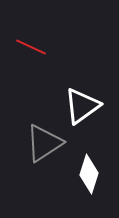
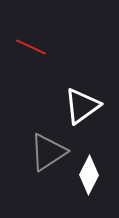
gray triangle: moved 4 px right, 9 px down
white diamond: moved 1 px down; rotated 9 degrees clockwise
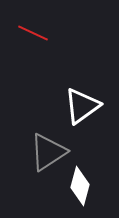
red line: moved 2 px right, 14 px up
white diamond: moved 9 px left, 11 px down; rotated 12 degrees counterclockwise
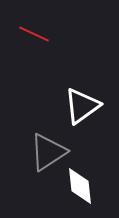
red line: moved 1 px right, 1 px down
white diamond: rotated 21 degrees counterclockwise
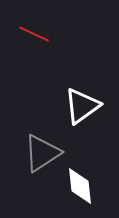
gray triangle: moved 6 px left, 1 px down
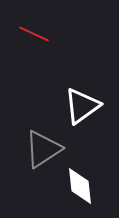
gray triangle: moved 1 px right, 4 px up
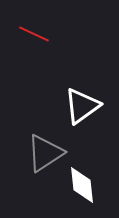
gray triangle: moved 2 px right, 4 px down
white diamond: moved 2 px right, 1 px up
